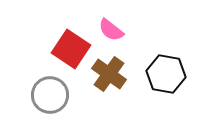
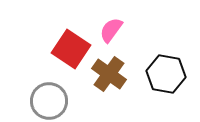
pink semicircle: rotated 88 degrees clockwise
gray circle: moved 1 px left, 6 px down
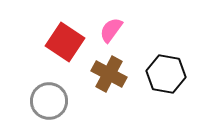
red square: moved 6 px left, 7 px up
brown cross: rotated 8 degrees counterclockwise
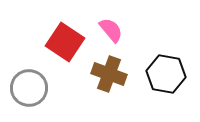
pink semicircle: rotated 104 degrees clockwise
brown cross: rotated 8 degrees counterclockwise
gray circle: moved 20 px left, 13 px up
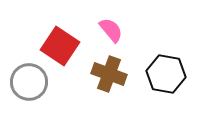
red square: moved 5 px left, 4 px down
gray circle: moved 6 px up
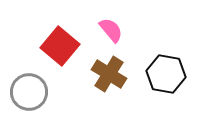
red square: rotated 6 degrees clockwise
brown cross: rotated 12 degrees clockwise
gray circle: moved 10 px down
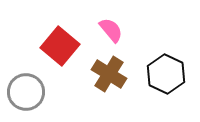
black hexagon: rotated 15 degrees clockwise
gray circle: moved 3 px left
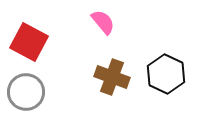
pink semicircle: moved 8 px left, 8 px up
red square: moved 31 px left, 4 px up; rotated 12 degrees counterclockwise
brown cross: moved 3 px right, 3 px down; rotated 12 degrees counterclockwise
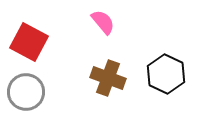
brown cross: moved 4 px left, 1 px down
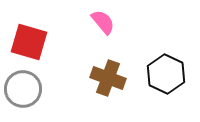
red square: rotated 12 degrees counterclockwise
gray circle: moved 3 px left, 3 px up
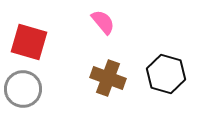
black hexagon: rotated 9 degrees counterclockwise
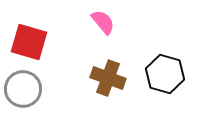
black hexagon: moved 1 px left
